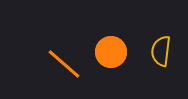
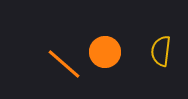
orange circle: moved 6 px left
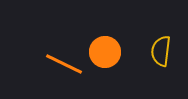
orange line: rotated 15 degrees counterclockwise
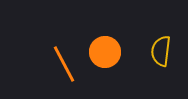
orange line: rotated 36 degrees clockwise
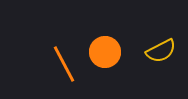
yellow semicircle: rotated 124 degrees counterclockwise
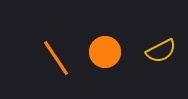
orange line: moved 8 px left, 6 px up; rotated 6 degrees counterclockwise
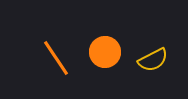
yellow semicircle: moved 8 px left, 9 px down
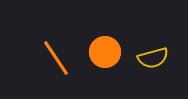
yellow semicircle: moved 2 px up; rotated 12 degrees clockwise
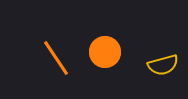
yellow semicircle: moved 10 px right, 7 px down
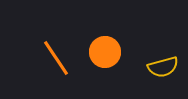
yellow semicircle: moved 2 px down
